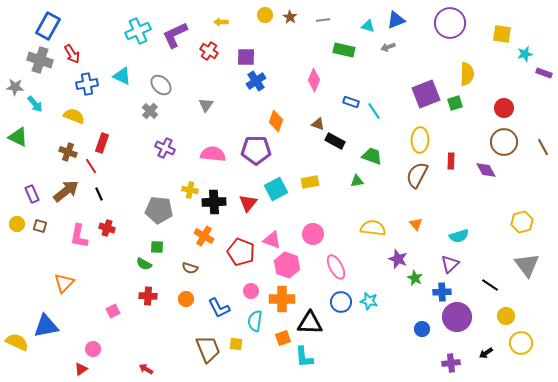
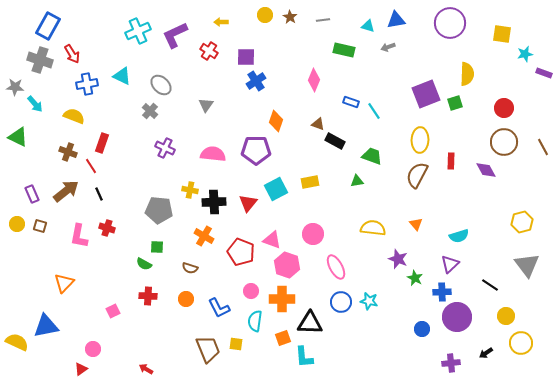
blue triangle at (396, 20): rotated 12 degrees clockwise
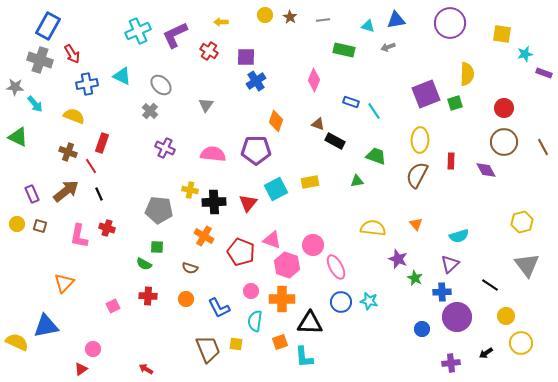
green trapezoid at (372, 156): moved 4 px right
pink circle at (313, 234): moved 11 px down
pink square at (113, 311): moved 5 px up
orange square at (283, 338): moved 3 px left, 4 px down
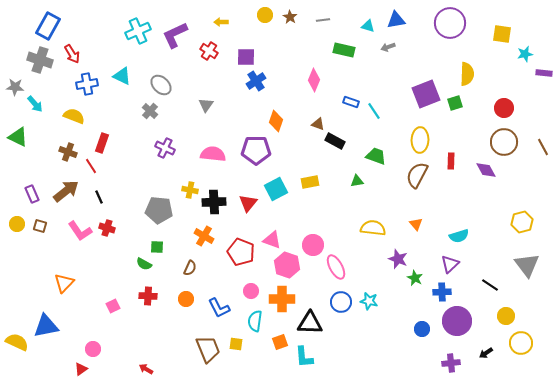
purple rectangle at (544, 73): rotated 14 degrees counterclockwise
black line at (99, 194): moved 3 px down
pink L-shape at (79, 236): moved 1 px right, 5 px up; rotated 45 degrees counterclockwise
brown semicircle at (190, 268): rotated 84 degrees counterclockwise
purple circle at (457, 317): moved 4 px down
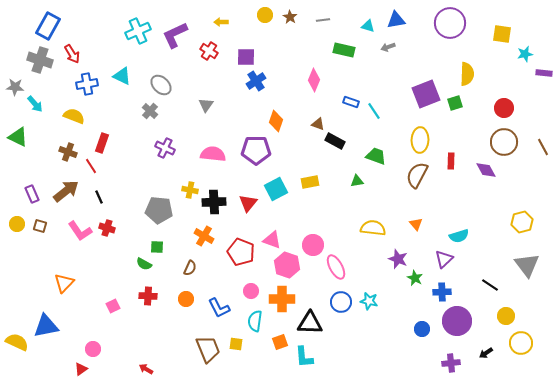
purple triangle at (450, 264): moved 6 px left, 5 px up
